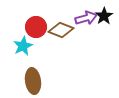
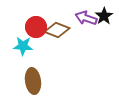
purple arrow: rotated 145 degrees counterclockwise
brown diamond: moved 4 px left
cyan star: rotated 30 degrees clockwise
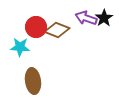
black star: moved 2 px down
cyan star: moved 3 px left, 1 px down
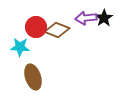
purple arrow: rotated 25 degrees counterclockwise
brown ellipse: moved 4 px up; rotated 10 degrees counterclockwise
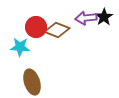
black star: moved 1 px up
brown ellipse: moved 1 px left, 5 px down
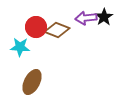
brown ellipse: rotated 45 degrees clockwise
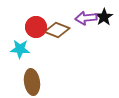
cyan star: moved 2 px down
brown ellipse: rotated 35 degrees counterclockwise
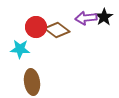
brown diamond: rotated 15 degrees clockwise
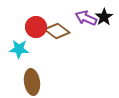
purple arrow: rotated 30 degrees clockwise
brown diamond: moved 1 px down
cyan star: moved 1 px left
